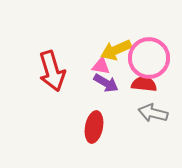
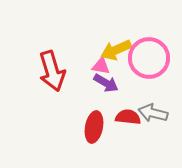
red semicircle: moved 16 px left, 33 px down
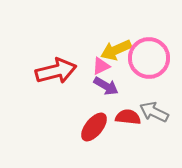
pink triangle: rotated 36 degrees counterclockwise
red arrow: moved 4 px right; rotated 87 degrees counterclockwise
purple arrow: moved 3 px down
gray arrow: moved 1 px right, 1 px up; rotated 12 degrees clockwise
red ellipse: rotated 28 degrees clockwise
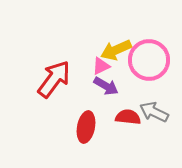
pink circle: moved 2 px down
red arrow: moved 2 px left, 8 px down; rotated 39 degrees counterclockwise
red ellipse: moved 8 px left; rotated 28 degrees counterclockwise
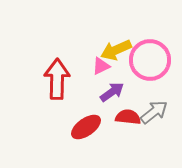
pink circle: moved 1 px right
red arrow: moved 3 px right; rotated 36 degrees counterclockwise
purple arrow: moved 6 px right, 6 px down; rotated 65 degrees counterclockwise
gray arrow: rotated 116 degrees clockwise
red ellipse: rotated 44 degrees clockwise
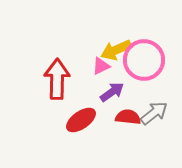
pink circle: moved 6 px left
gray arrow: moved 1 px down
red ellipse: moved 5 px left, 7 px up
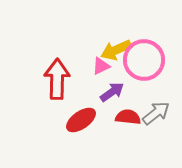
gray arrow: moved 2 px right
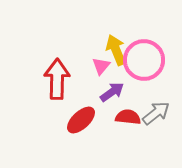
yellow arrow: rotated 92 degrees clockwise
pink triangle: rotated 24 degrees counterclockwise
red ellipse: rotated 8 degrees counterclockwise
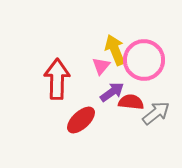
yellow arrow: moved 1 px left
red semicircle: moved 3 px right, 15 px up
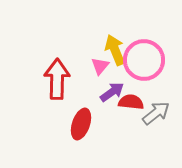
pink triangle: moved 1 px left
red ellipse: moved 4 px down; rotated 28 degrees counterclockwise
